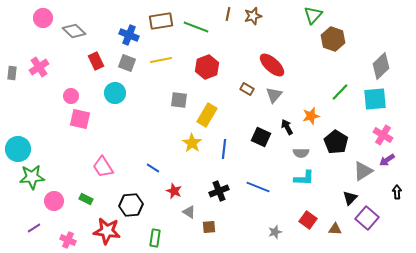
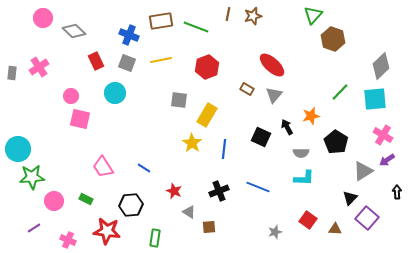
blue line at (153, 168): moved 9 px left
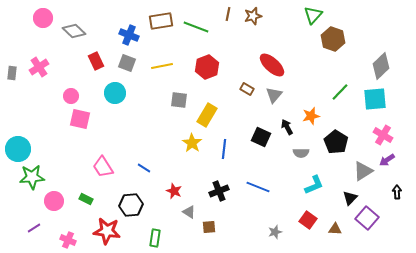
yellow line at (161, 60): moved 1 px right, 6 px down
cyan L-shape at (304, 178): moved 10 px right, 7 px down; rotated 25 degrees counterclockwise
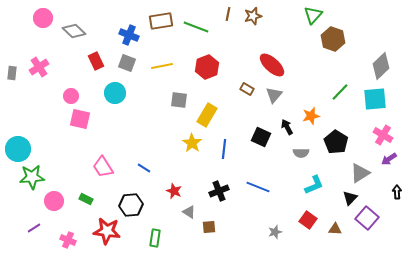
purple arrow at (387, 160): moved 2 px right, 1 px up
gray triangle at (363, 171): moved 3 px left, 2 px down
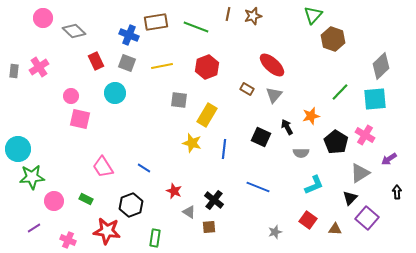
brown rectangle at (161, 21): moved 5 px left, 1 px down
gray rectangle at (12, 73): moved 2 px right, 2 px up
pink cross at (383, 135): moved 18 px left
yellow star at (192, 143): rotated 18 degrees counterclockwise
black cross at (219, 191): moved 5 px left, 9 px down; rotated 30 degrees counterclockwise
black hexagon at (131, 205): rotated 15 degrees counterclockwise
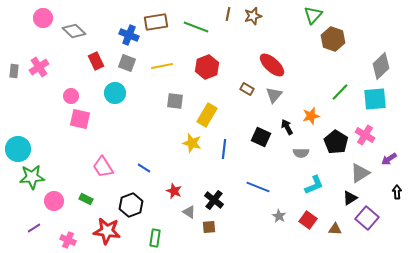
gray square at (179, 100): moved 4 px left, 1 px down
black triangle at (350, 198): rotated 14 degrees clockwise
gray star at (275, 232): moved 4 px right, 16 px up; rotated 24 degrees counterclockwise
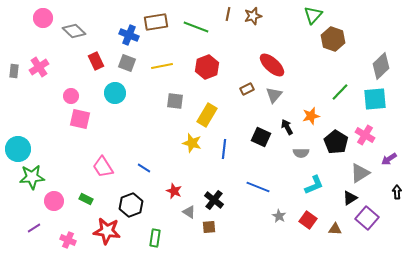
brown rectangle at (247, 89): rotated 56 degrees counterclockwise
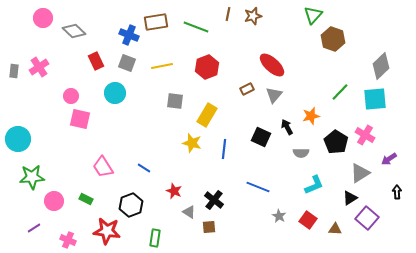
cyan circle at (18, 149): moved 10 px up
